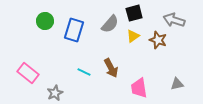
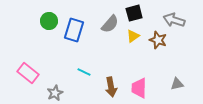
green circle: moved 4 px right
brown arrow: moved 19 px down; rotated 18 degrees clockwise
pink trapezoid: rotated 10 degrees clockwise
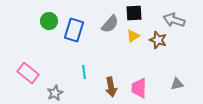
black square: rotated 12 degrees clockwise
cyan line: rotated 56 degrees clockwise
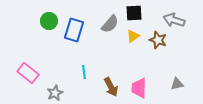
brown arrow: rotated 18 degrees counterclockwise
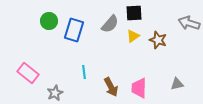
gray arrow: moved 15 px right, 3 px down
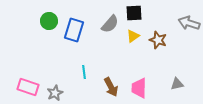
pink rectangle: moved 14 px down; rotated 20 degrees counterclockwise
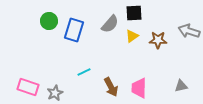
gray arrow: moved 8 px down
yellow triangle: moved 1 px left
brown star: rotated 18 degrees counterclockwise
cyan line: rotated 72 degrees clockwise
gray triangle: moved 4 px right, 2 px down
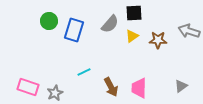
gray triangle: rotated 24 degrees counterclockwise
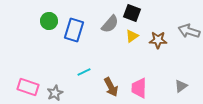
black square: moved 2 px left; rotated 24 degrees clockwise
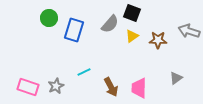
green circle: moved 3 px up
gray triangle: moved 5 px left, 8 px up
gray star: moved 1 px right, 7 px up
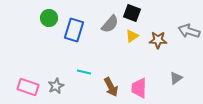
cyan line: rotated 40 degrees clockwise
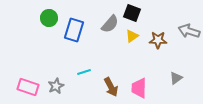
cyan line: rotated 32 degrees counterclockwise
